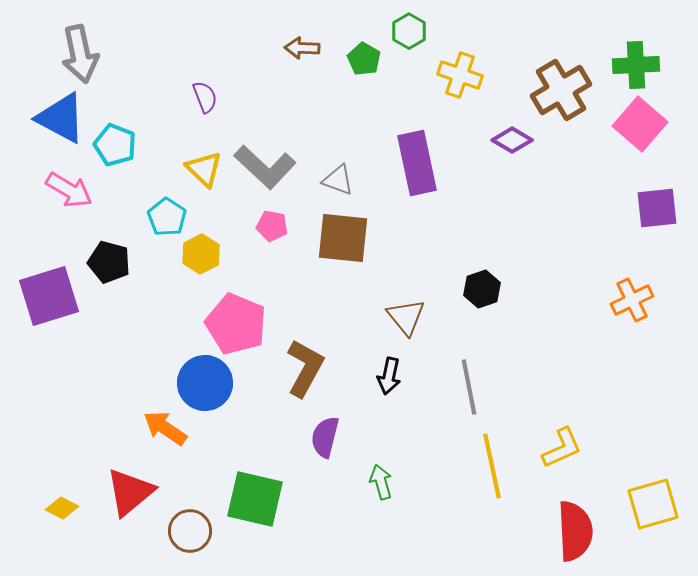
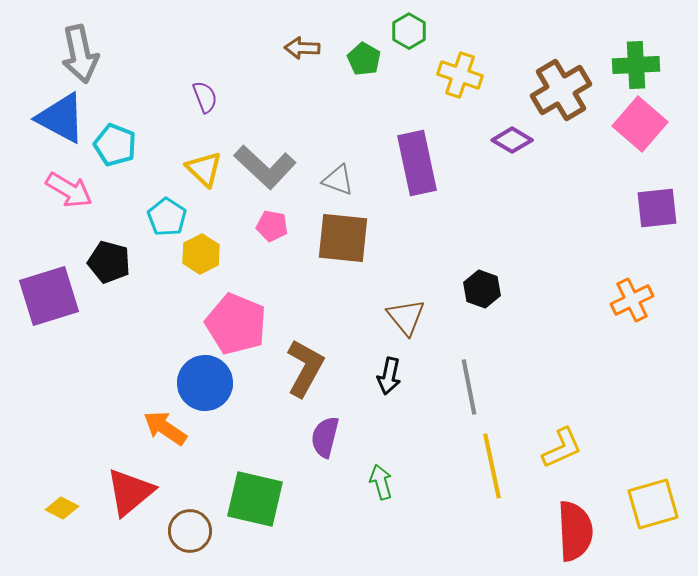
black hexagon at (482, 289): rotated 21 degrees counterclockwise
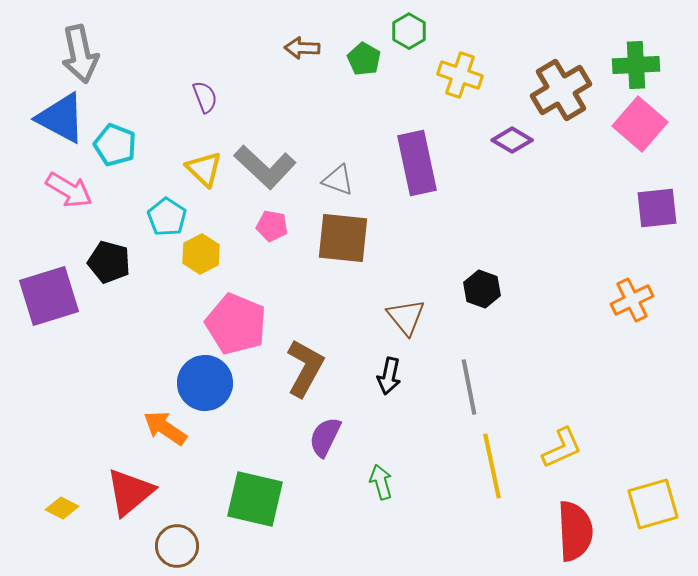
purple semicircle at (325, 437): rotated 12 degrees clockwise
brown circle at (190, 531): moved 13 px left, 15 px down
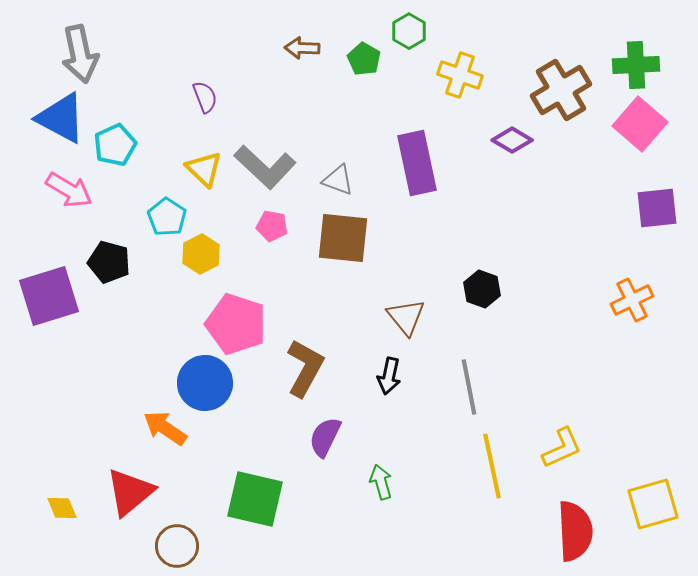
cyan pentagon at (115, 145): rotated 27 degrees clockwise
pink pentagon at (236, 324): rotated 4 degrees counterclockwise
yellow diamond at (62, 508): rotated 40 degrees clockwise
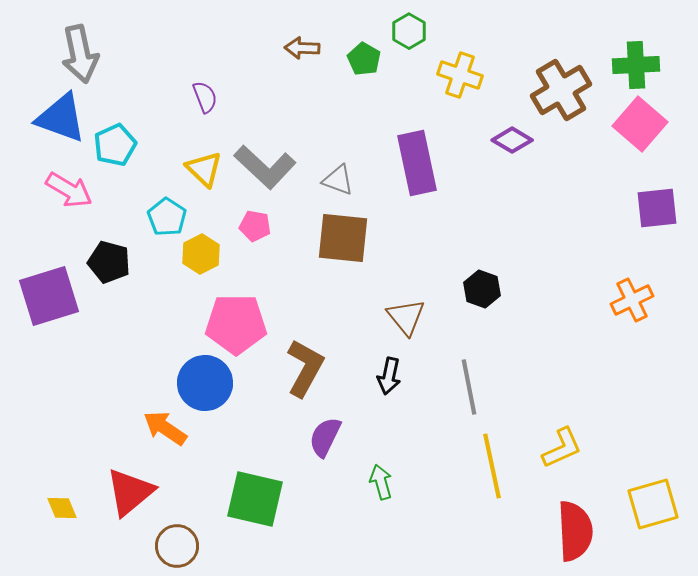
blue triangle at (61, 118): rotated 8 degrees counterclockwise
pink pentagon at (272, 226): moved 17 px left
pink pentagon at (236, 324): rotated 18 degrees counterclockwise
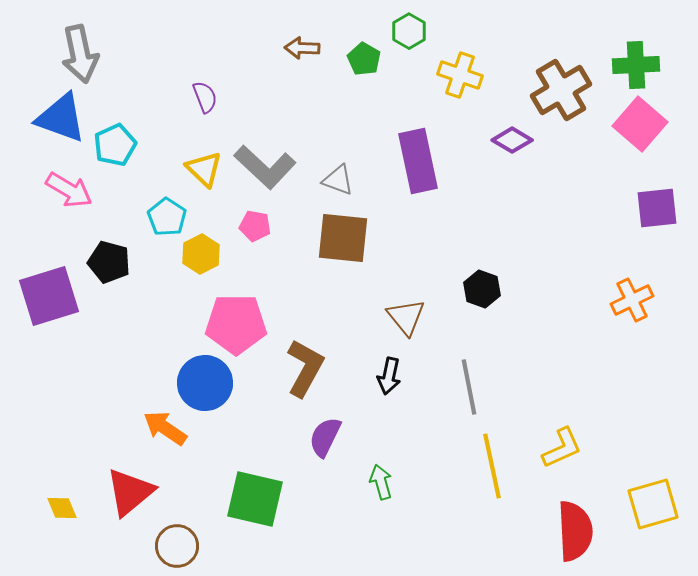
purple rectangle at (417, 163): moved 1 px right, 2 px up
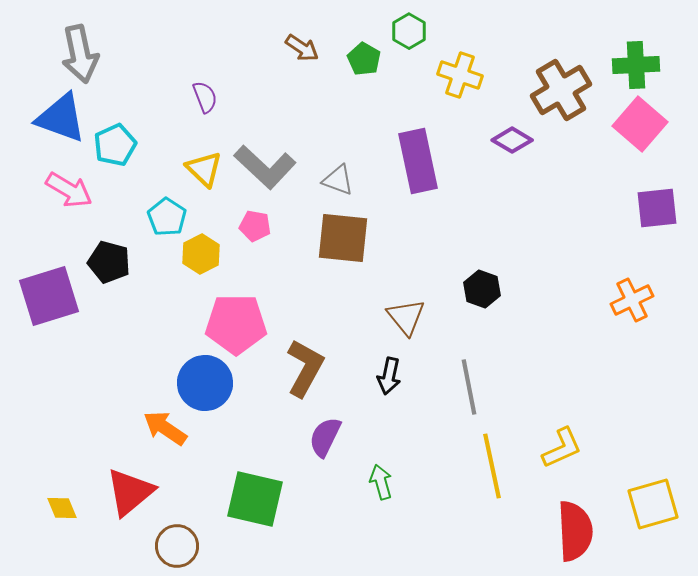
brown arrow at (302, 48): rotated 148 degrees counterclockwise
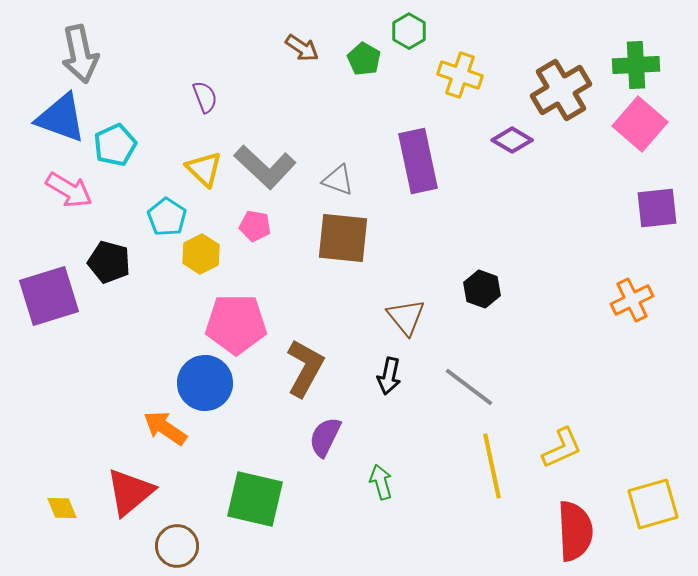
gray line at (469, 387): rotated 42 degrees counterclockwise
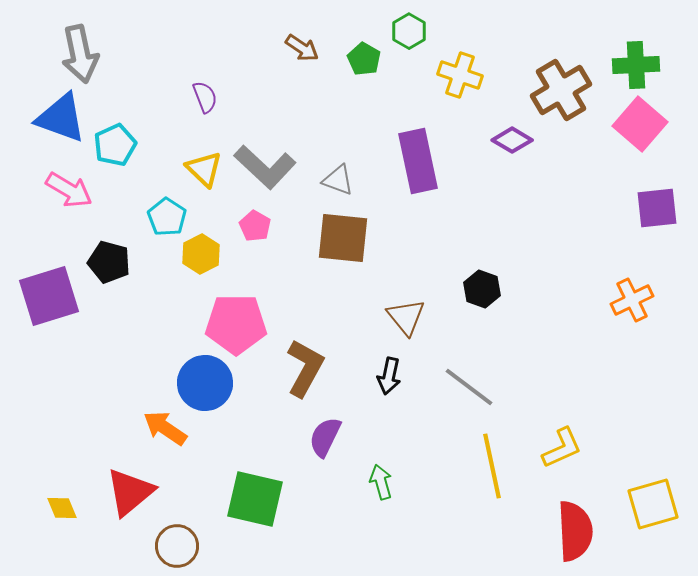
pink pentagon at (255, 226): rotated 20 degrees clockwise
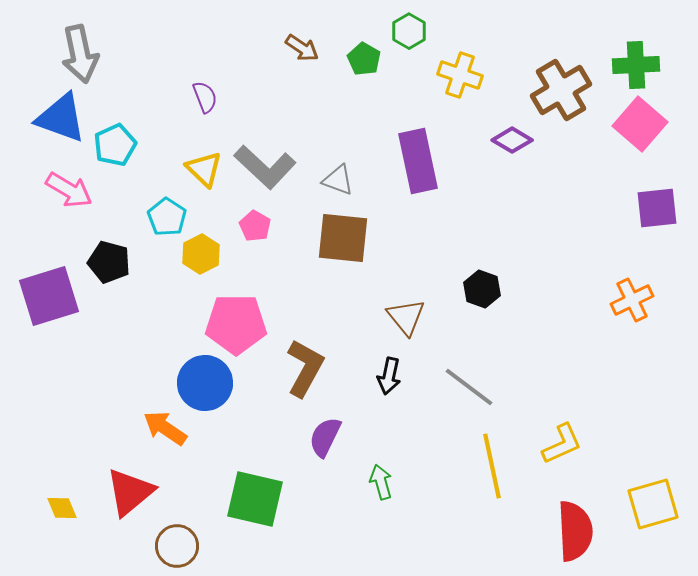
yellow L-shape at (562, 448): moved 4 px up
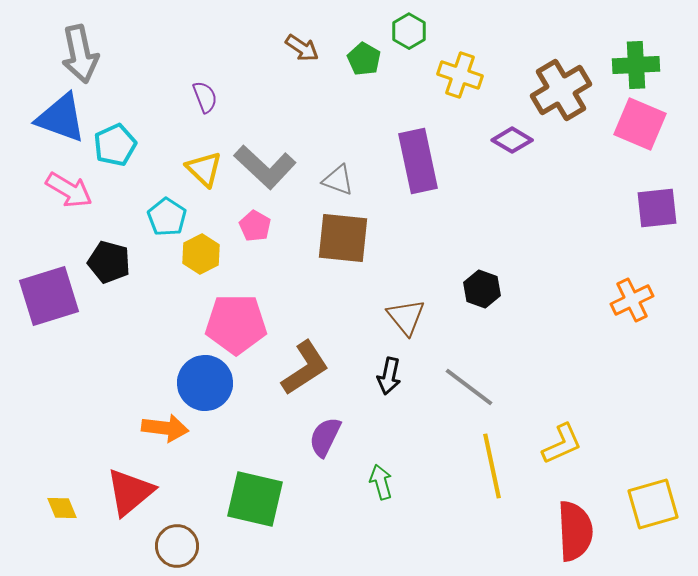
pink square at (640, 124): rotated 18 degrees counterclockwise
brown L-shape at (305, 368): rotated 28 degrees clockwise
orange arrow at (165, 428): rotated 153 degrees clockwise
